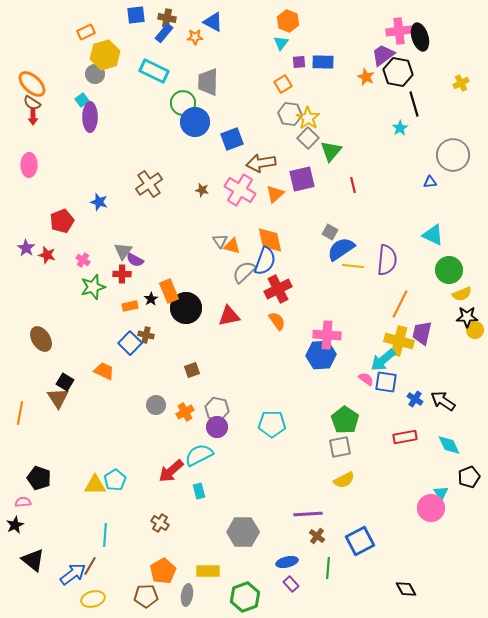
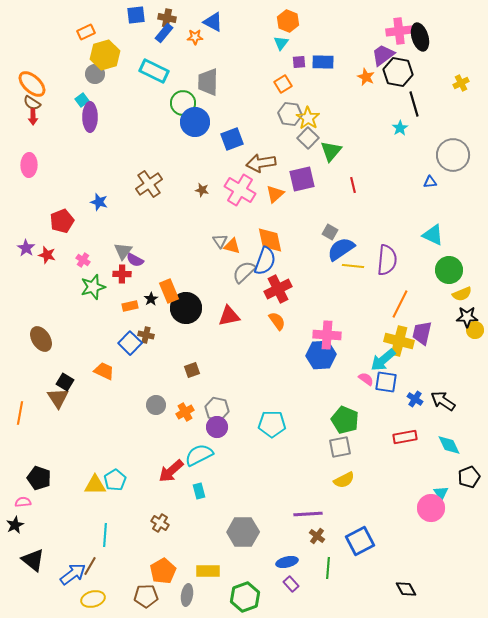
green pentagon at (345, 420): rotated 12 degrees counterclockwise
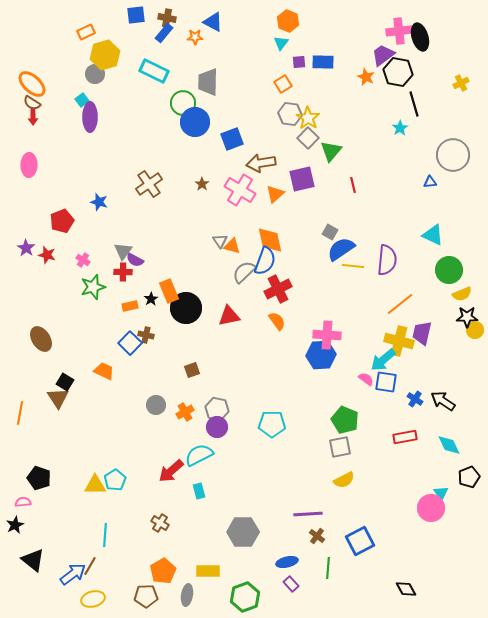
brown star at (202, 190): moved 6 px up; rotated 24 degrees clockwise
red cross at (122, 274): moved 1 px right, 2 px up
orange line at (400, 304): rotated 24 degrees clockwise
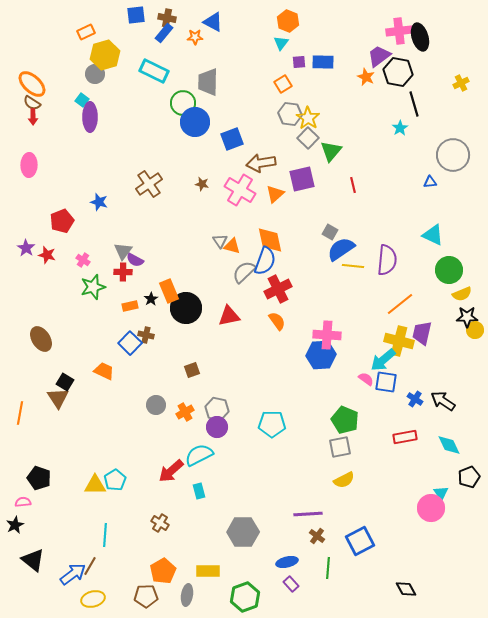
purple trapezoid at (383, 55): moved 4 px left, 1 px down
cyan square at (82, 100): rotated 16 degrees counterclockwise
brown star at (202, 184): rotated 24 degrees counterclockwise
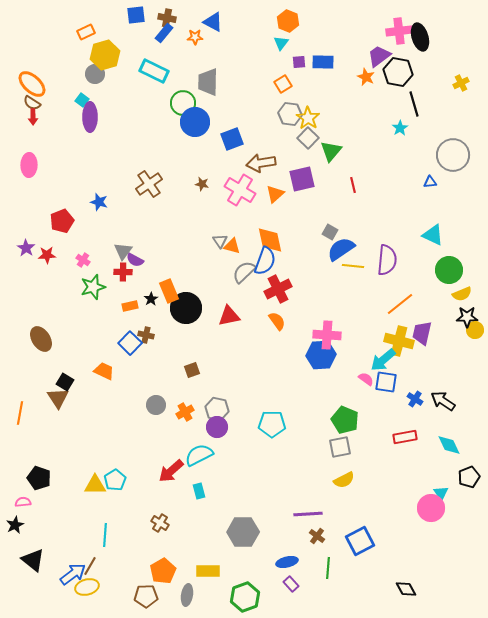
red star at (47, 255): rotated 18 degrees counterclockwise
yellow ellipse at (93, 599): moved 6 px left, 12 px up
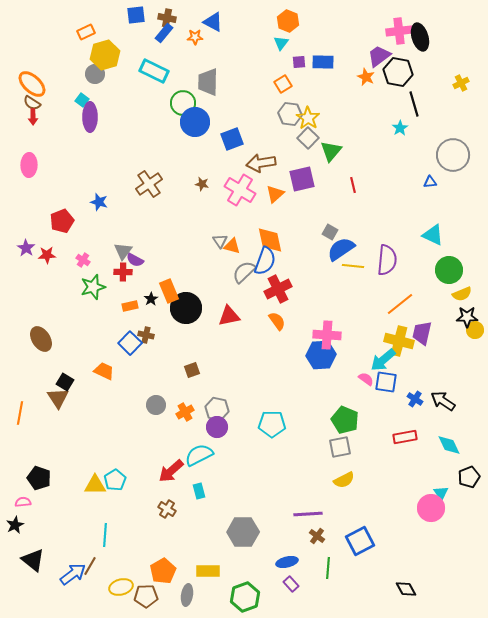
brown cross at (160, 523): moved 7 px right, 14 px up
yellow ellipse at (87, 587): moved 34 px right
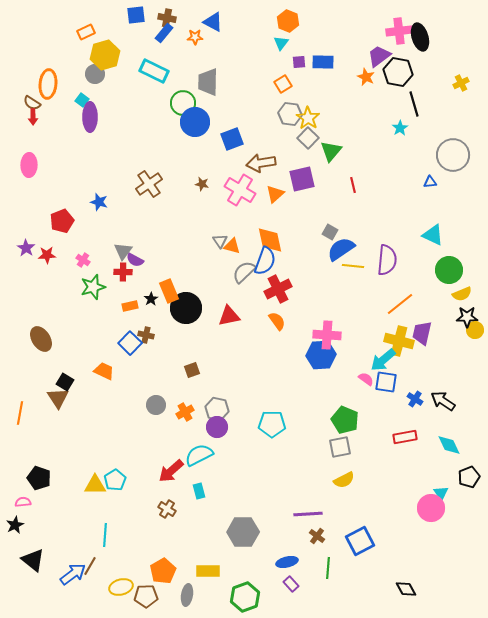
orange ellipse at (32, 84): moved 16 px right; rotated 52 degrees clockwise
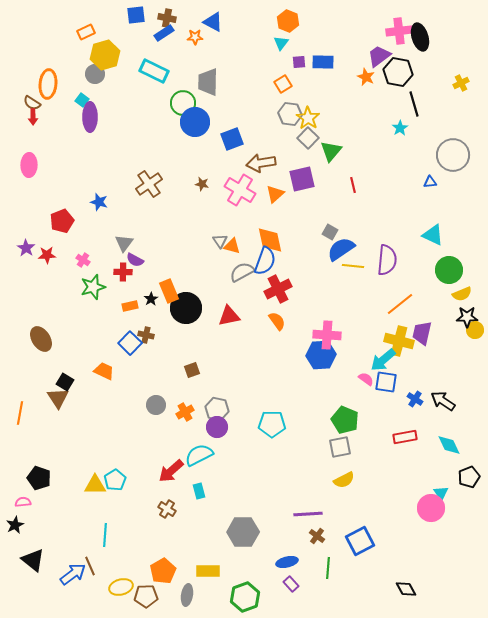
blue rectangle at (164, 33): rotated 18 degrees clockwise
gray triangle at (123, 251): moved 1 px right, 8 px up
gray semicircle at (244, 272): moved 2 px left; rotated 15 degrees clockwise
brown line at (90, 566): rotated 54 degrees counterclockwise
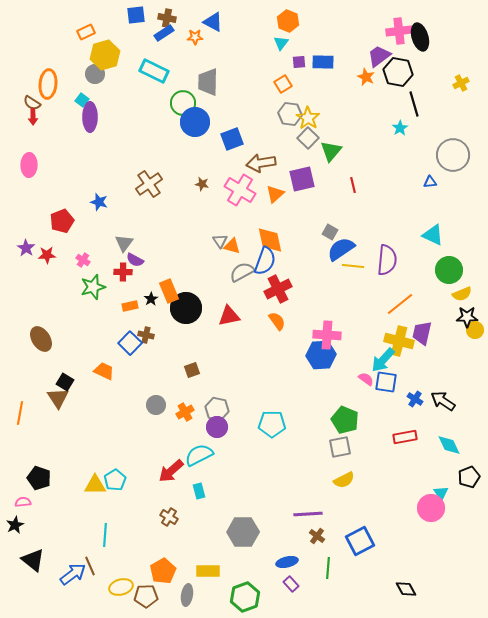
cyan arrow at (383, 360): rotated 8 degrees counterclockwise
brown cross at (167, 509): moved 2 px right, 8 px down
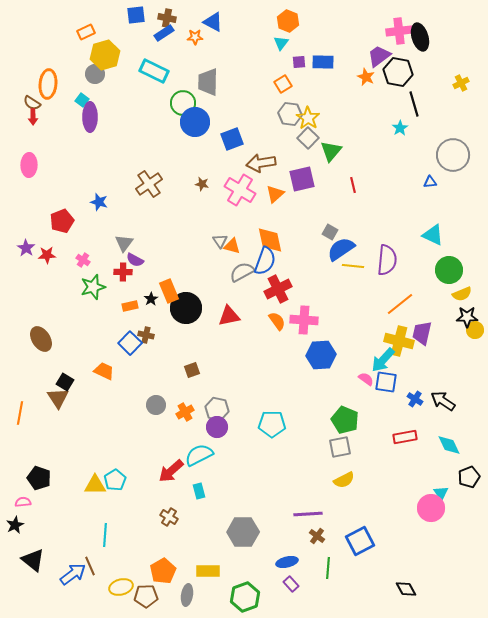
pink cross at (327, 335): moved 23 px left, 15 px up
